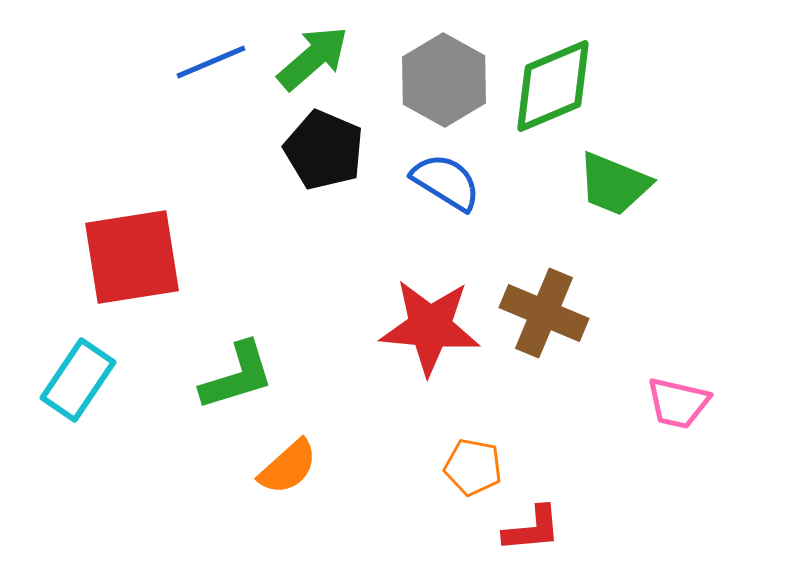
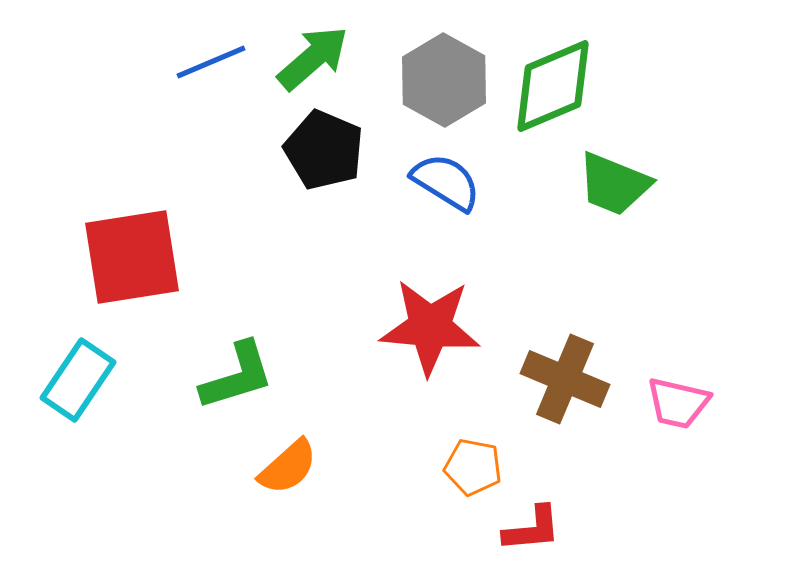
brown cross: moved 21 px right, 66 px down
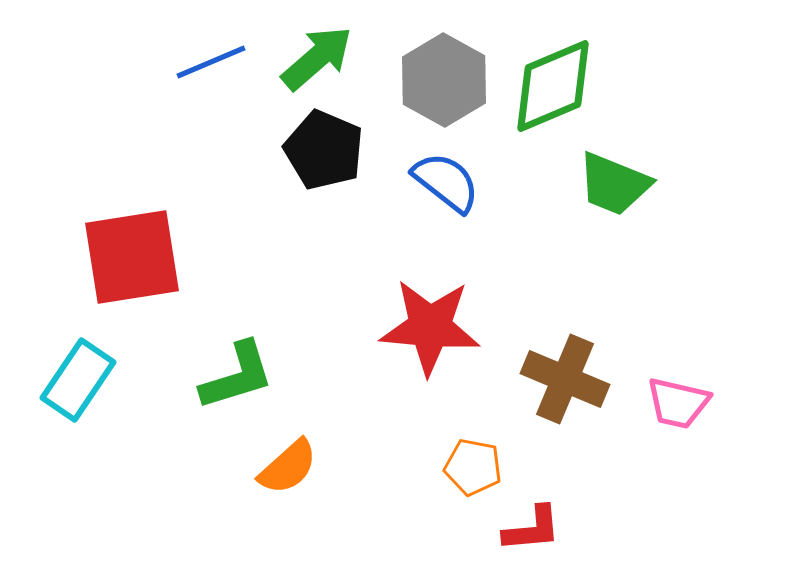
green arrow: moved 4 px right
blue semicircle: rotated 6 degrees clockwise
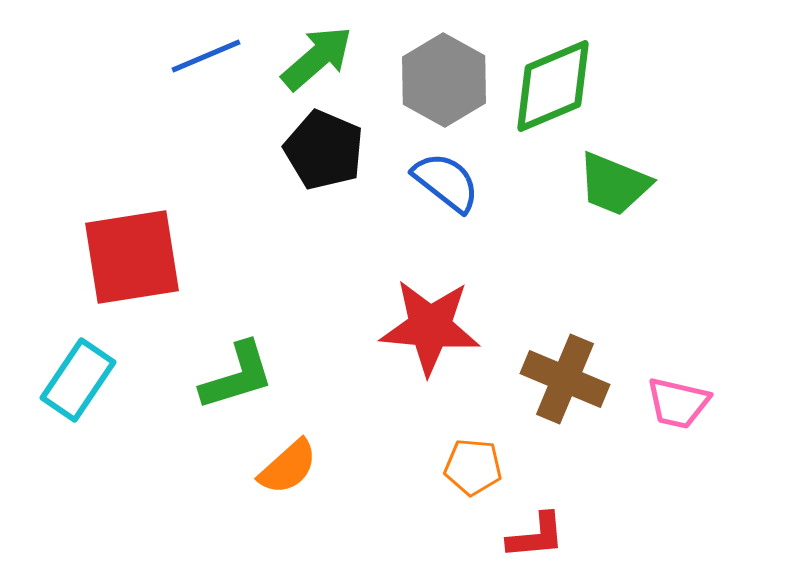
blue line: moved 5 px left, 6 px up
orange pentagon: rotated 6 degrees counterclockwise
red L-shape: moved 4 px right, 7 px down
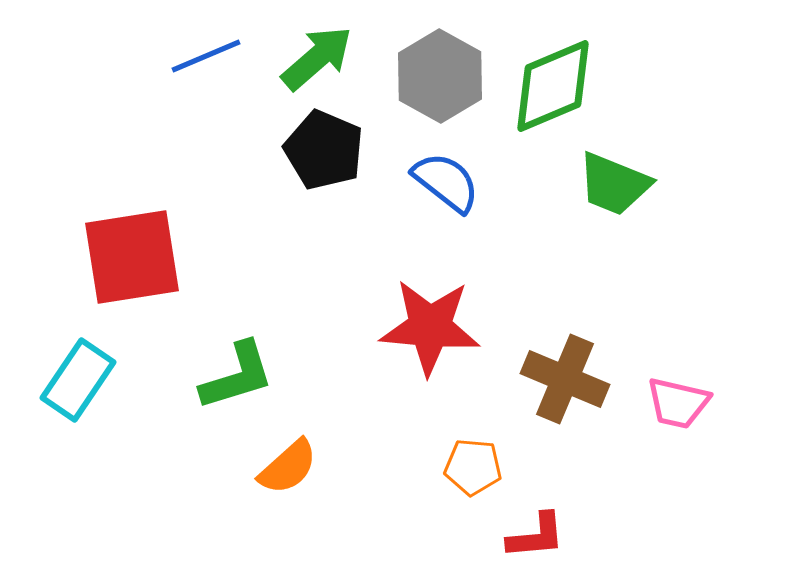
gray hexagon: moved 4 px left, 4 px up
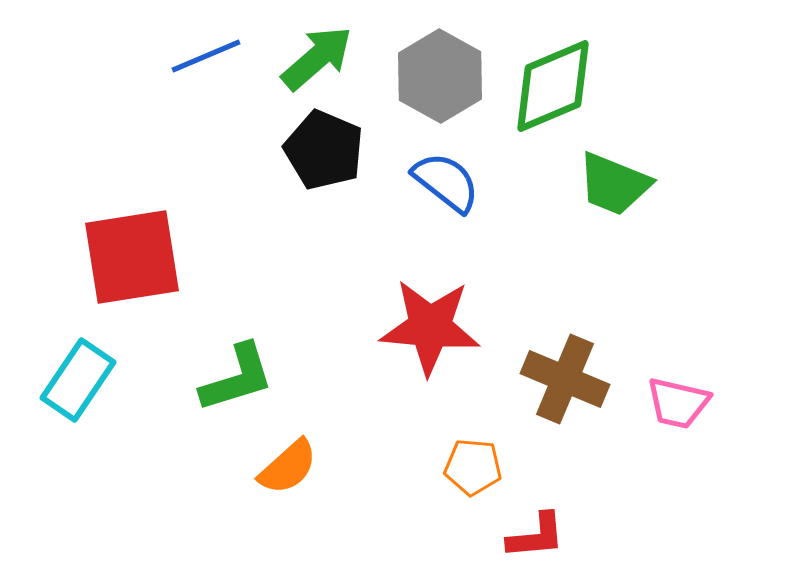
green L-shape: moved 2 px down
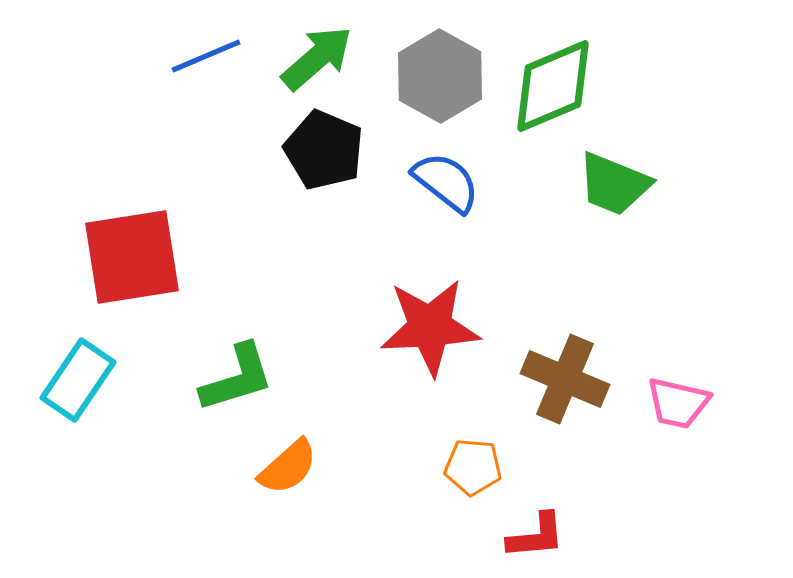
red star: rotated 8 degrees counterclockwise
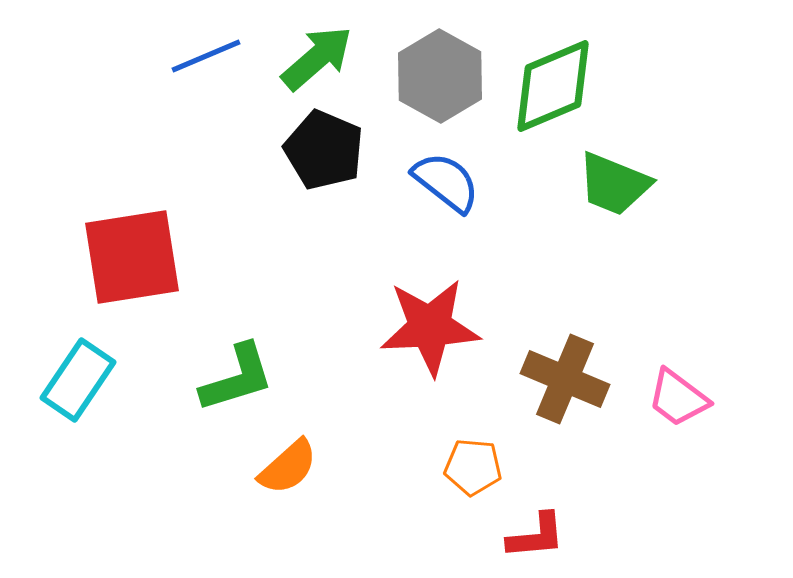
pink trapezoid: moved 5 px up; rotated 24 degrees clockwise
